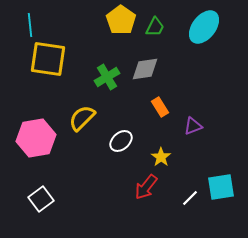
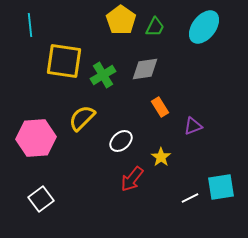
yellow square: moved 16 px right, 2 px down
green cross: moved 4 px left, 2 px up
pink hexagon: rotated 6 degrees clockwise
red arrow: moved 14 px left, 8 px up
white line: rotated 18 degrees clockwise
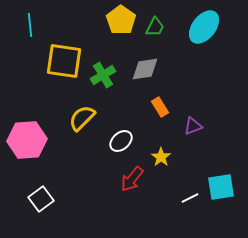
pink hexagon: moved 9 px left, 2 px down
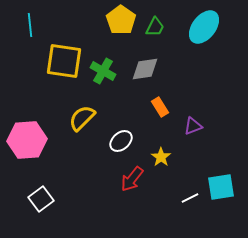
green cross: moved 4 px up; rotated 30 degrees counterclockwise
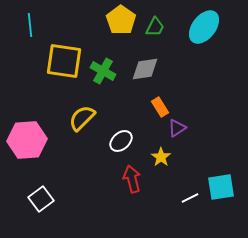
purple triangle: moved 16 px left, 2 px down; rotated 12 degrees counterclockwise
red arrow: rotated 128 degrees clockwise
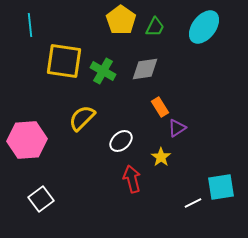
white line: moved 3 px right, 5 px down
